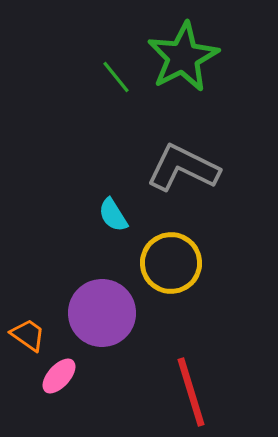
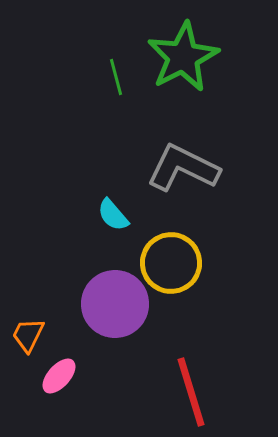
green line: rotated 24 degrees clockwise
cyan semicircle: rotated 9 degrees counterclockwise
purple circle: moved 13 px right, 9 px up
orange trapezoid: rotated 99 degrees counterclockwise
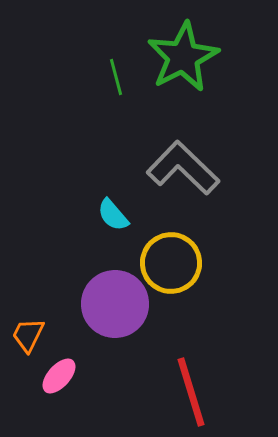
gray L-shape: rotated 18 degrees clockwise
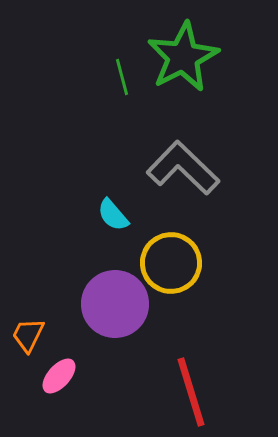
green line: moved 6 px right
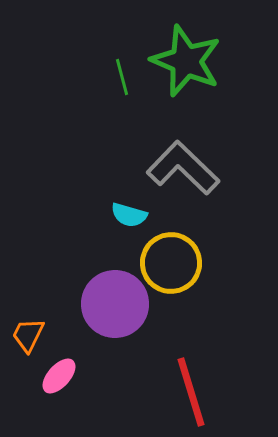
green star: moved 3 px right, 4 px down; rotated 22 degrees counterclockwise
cyan semicircle: moved 16 px right; rotated 33 degrees counterclockwise
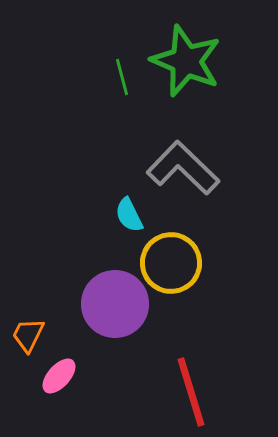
cyan semicircle: rotated 48 degrees clockwise
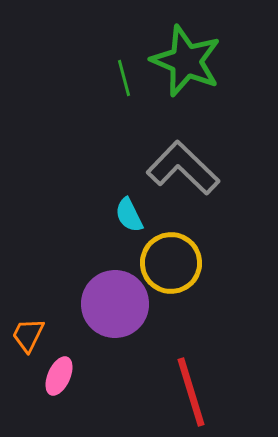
green line: moved 2 px right, 1 px down
pink ellipse: rotated 18 degrees counterclockwise
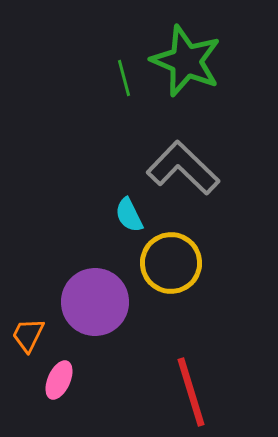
purple circle: moved 20 px left, 2 px up
pink ellipse: moved 4 px down
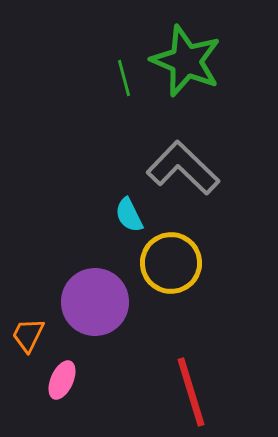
pink ellipse: moved 3 px right
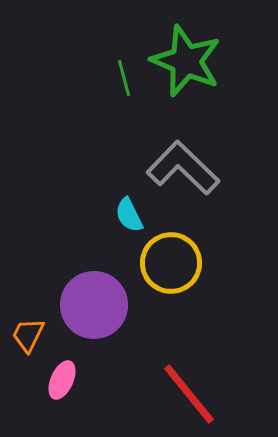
purple circle: moved 1 px left, 3 px down
red line: moved 2 px left, 2 px down; rotated 22 degrees counterclockwise
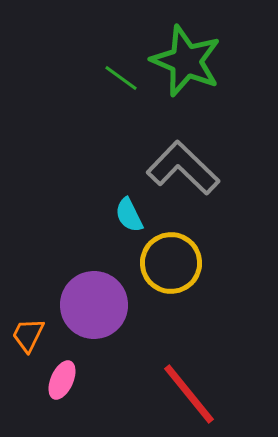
green line: moved 3 px left; rotated 39 degrees counterclockwise
